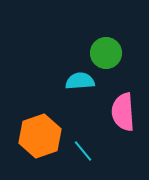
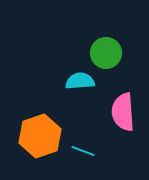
cyan line: rotated 30 degrees counterclockwise
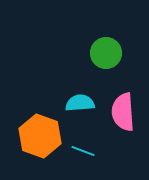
cyan semicircle: moved 22 px down
orange hexagon: rotated 21 degrees counterclockwise
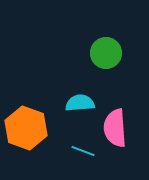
pink semicircle: moved 8 px left, 16 px down
orange hexagon: moved 14 px left, 8 px up
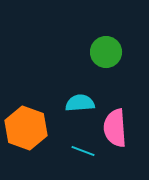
green circle: moved 1 px up
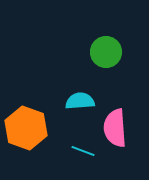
cyan semicircle: moved 2 px up
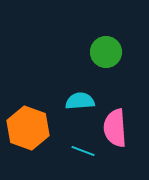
orange hexagon: moved 2 px right
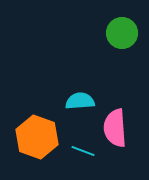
green circle: moved 16 px right, 19 px up
orange hexagon: moved 9 px right, 9 px down
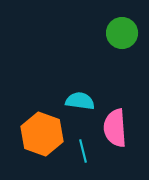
cyan semicircle: rotated 12 degrees clockwise
orange hexagon: moved 5 px right, 3 px up
cyan line: rotated 55 degrees clockwise
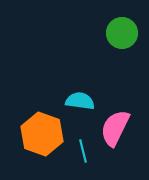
pink semicircle: rotated 30 degrees clockwise
